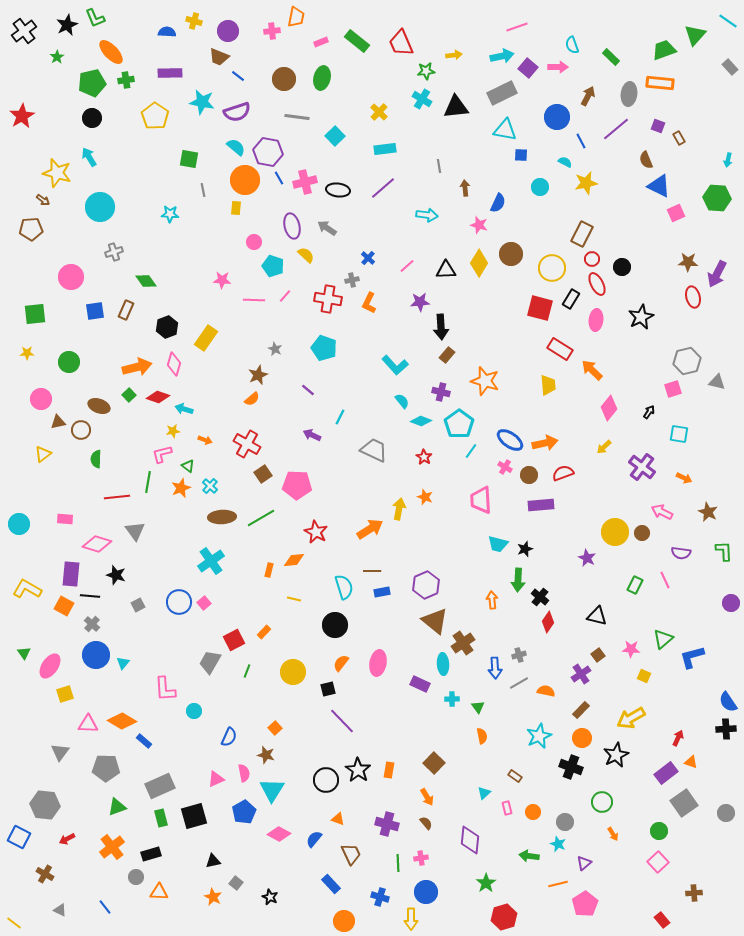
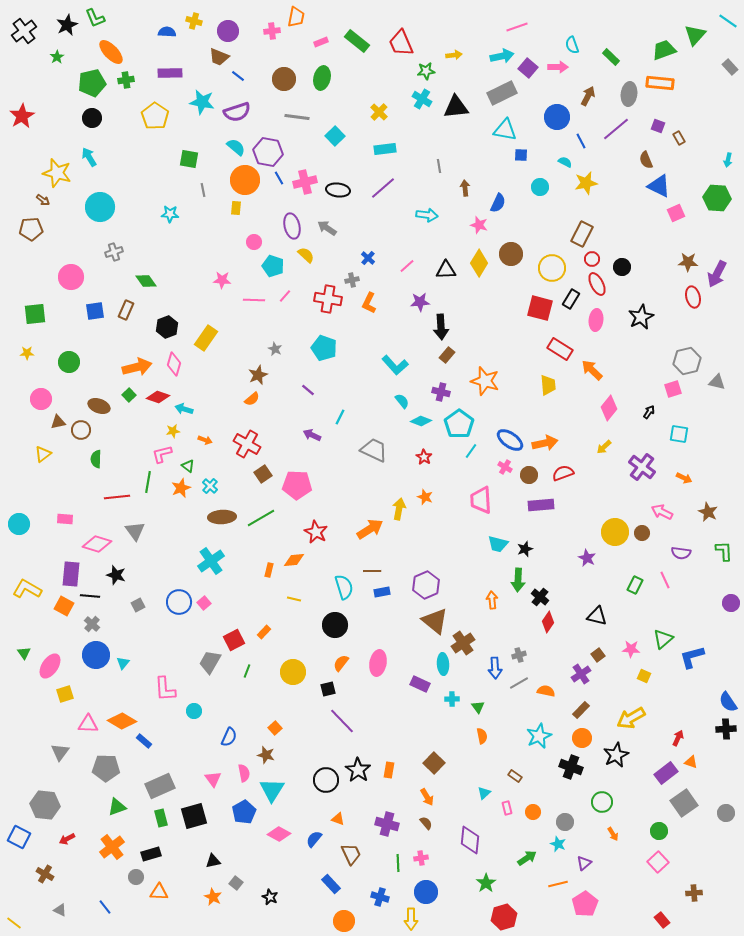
pink triangle at (216, 779): moved 3 px left; rotated 42 degrees counterclockwise
green arrow at (529, 856): moved 2 px left, 2 px down; rotated 138 degrees clockwise
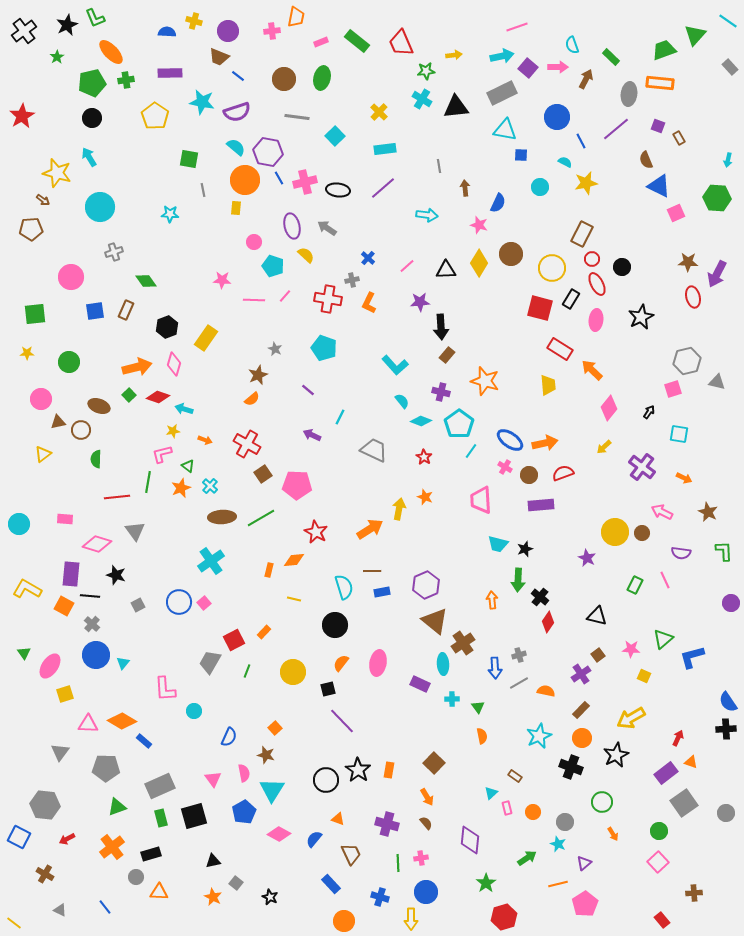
brown arrow at (588, 96): moved 2 px left, 17 px up
cyan triangle at (484, 793): moved 7 px right
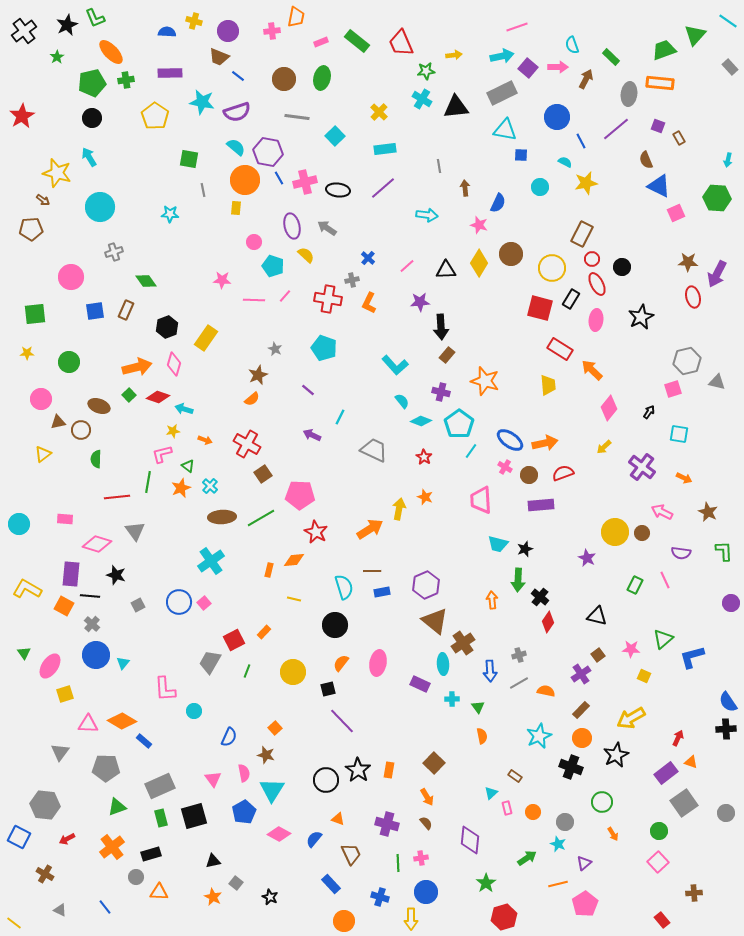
pink pentagon at (297, 485): moved 3 px right, 10 px down
blue arrow at (495, 668): moved 5 px left, 3 px down
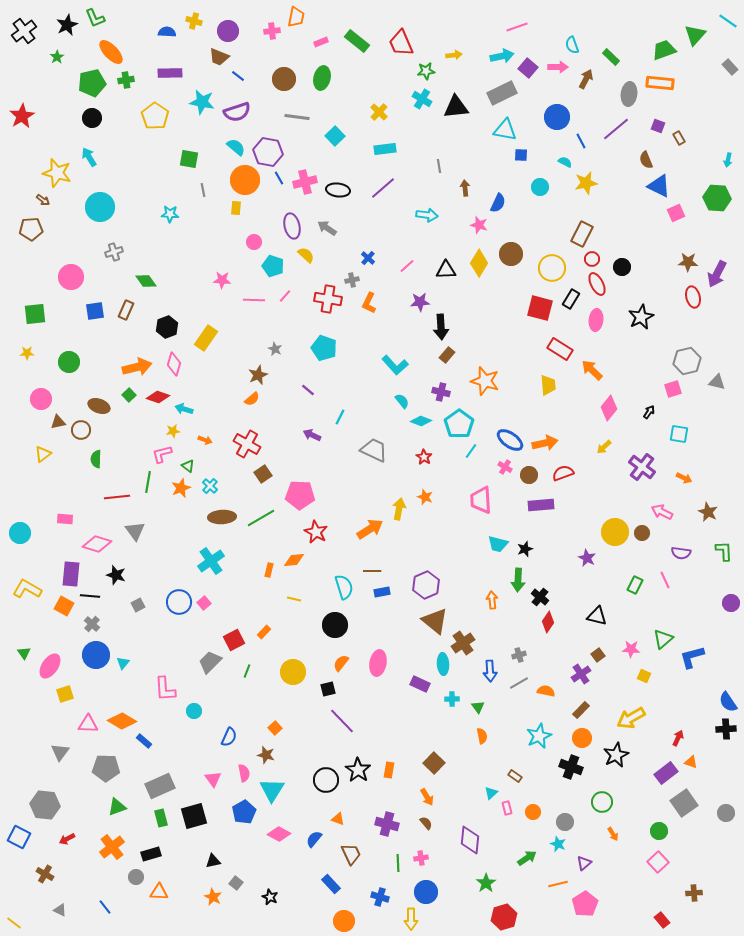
cyan circle at (19, 524): moved 1 px right, 9 px down
gray trapezoid at (210, 662): rotated 15 degrees clockwise
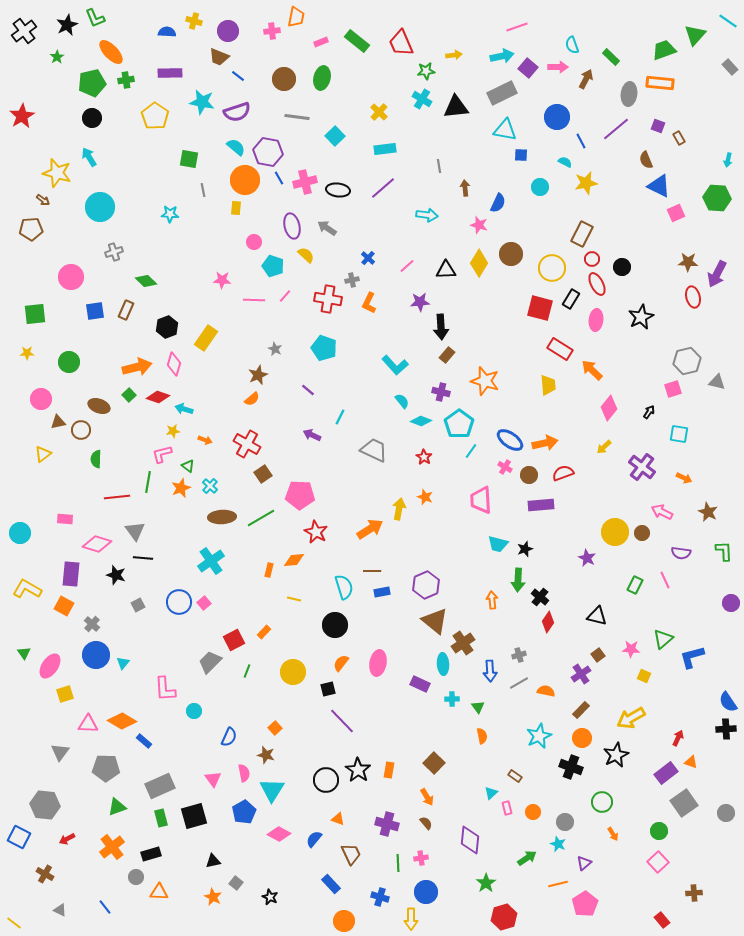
green diamond at (146, 281): rotated 10 degrees counterclockwise
black line at (90, 596): moved 53 px right, 38 px up
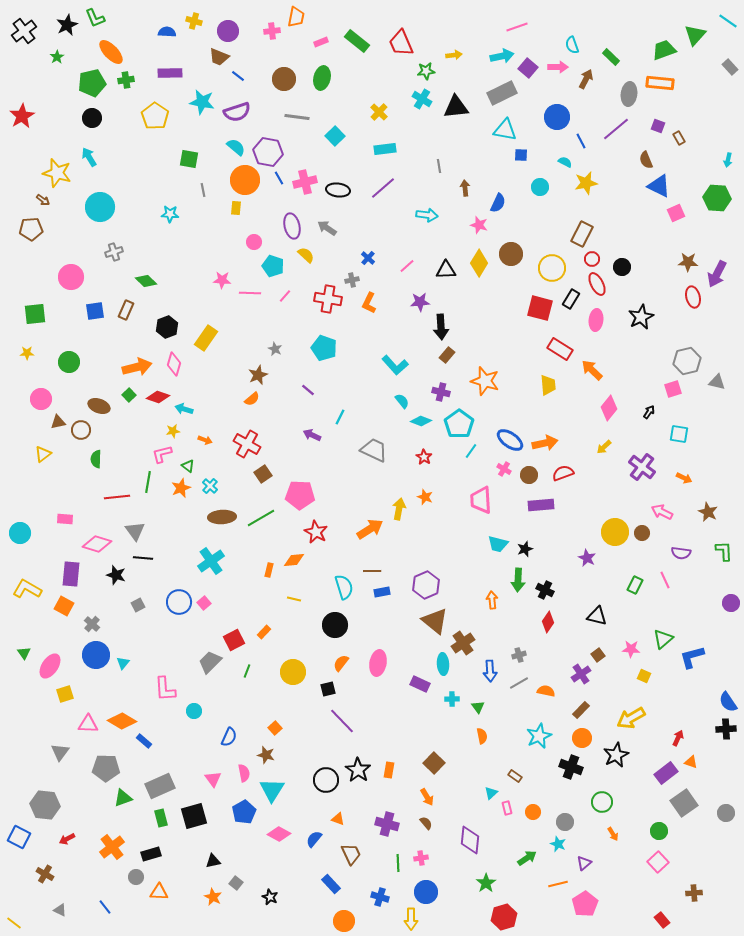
pink line at (254, 300): moved 4 px left, 7 px up
pink cross at (505, 467): moved 1 px left, 2 px down
black cross at (540, 597): moved 5 px right, 7 px up; rotated 12 degrees counterclockwise
green triangle at (117, 807): moved 6 px right, 9 px up
